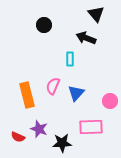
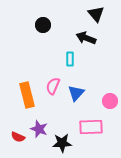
black circle: moved 1 px left
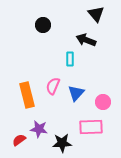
black arrow: moved 2 px down
pink circle: moved 7 px left, 1 px down
purple star: rotated 12 degrees counterclockwise
red semicircle: moved 1 px right, 3 px down; rotated 120 degrees clockwise
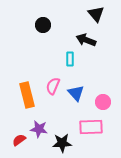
blue triangle: rotated 24 degrees counterclockwise
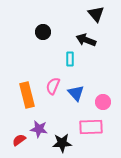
black circle: moved 7 px down
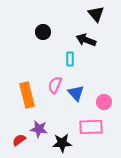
pink semicircle: moved 2 px right, 1 px up
pink circle: moved 1 px right
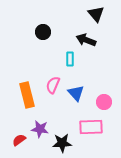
pink semicircle: moved 2 px left
purple star: moved 1 px right
